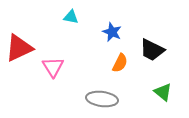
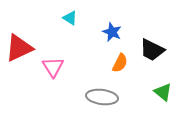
cyan triangle: moved 1 px left, 1 px down; rotated 21 degrees clockwise
gray ellipse: moved 2 px up
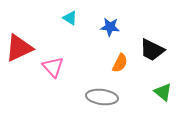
blue star: moved 2 px left, 5 px up; rotated 18 degrees counterclockwise
pink triangle: rotated 10 degrees counterclockwise
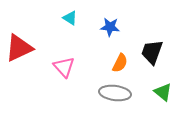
black trapezoid: moved 2 px down; rotated 84 degrees clockwise
pink triangle: moved 11 px right
gray ellipse: moved 13 px right, 4 px up
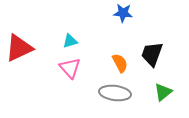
cyan triangle: moved 23 px down; rotated 49 degrees counterclockwise
blue star: moved 13 px right, 14 px up
black trapezoid: moved 2 px down
orange semicircle: rotated 54 degrees counterclockwise
pink triangle: moved 6 px right, 1 px down
green triangle: rotated 42 degrees clockwise
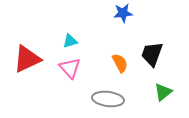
blue star: rotated 12 degrees counterclockwise
red triangle: moved 8 px right, 11 px down
gray ellipse: moved 7 px left, 6 px down
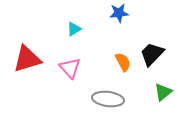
blue star: moved 4 px left
cyan triangle: moved 4 px right, 12 px up; rotated 14 degrees counterclockwise
black trapezoid: rotated 24 degrees clockwise
red triangle: rotated 8 degrees clockwise
orange semicircle: moved 3 px right, 1 px up
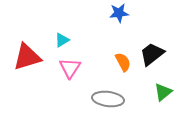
cyan triangle: moved 12 px left, 11 px down
black trapezoid: rotated 8 degrees clockwise
red triangle: moved 2 px up
pink triangle: rotated 15 degrees clockwise
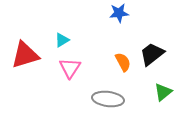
red triangle: moved 2 px left, 2 px up
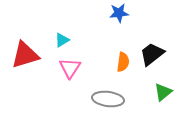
orange semicircle: rotated 36 degrees clockwise
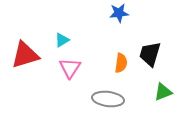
black trapezoid: moved 2 px left; rotated 36 degrees counterclockwise
orange semicircle: moved 2 px left, 1 px down
green triangle: rotated 18 degrees clockwise
